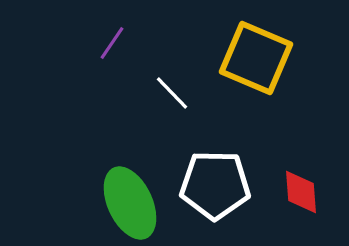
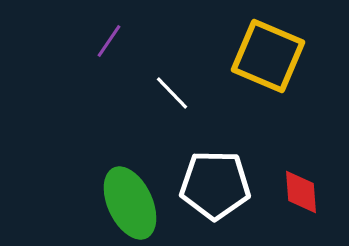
purple line: moved 3 px left, 2 px up
yellow square: moved 12 px right, 2 px up
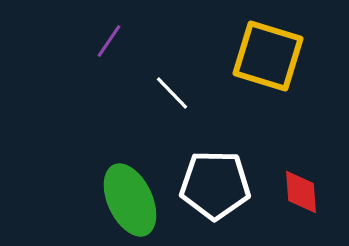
yellow square: rotated 6 degrees counterclockwise
green ellipse: moved 3 px up
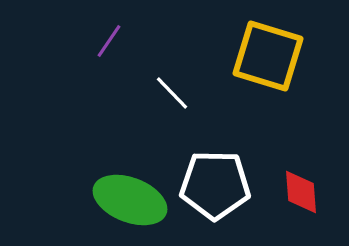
green ellipse: rotated 44 degrees counterclockwise
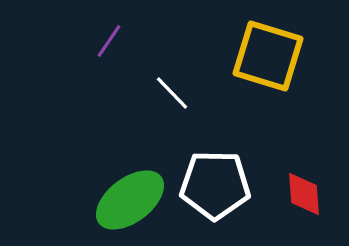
red diamond: moved 3 px right, 2 px down
green ellipse: rotated 58 degrees counterclockwise
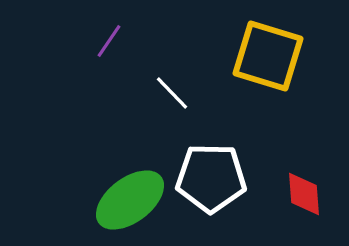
white pentagon: moved 4 px left, 7 px up
